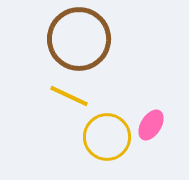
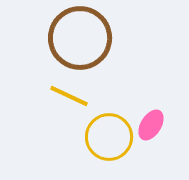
brown circle: moved 1 px right, 1 px up
yellow circle: moved 2 px right
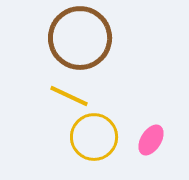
pink ellipse: moved 15 px down
yellow circle: moved 15 px left
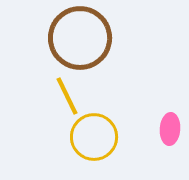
yellow line: moved 2 px left; rotated 39 degrees clockwise
pink ellipse: moved 19 px right, 11 px up; rotated 28 degrees counterclockwise
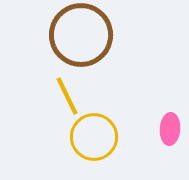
brown circle: moved 1 px right, 3 px up
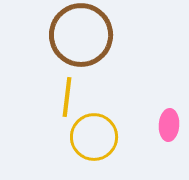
yellow line: moved 1 px down; rotated 33 degrees clockwise
pink ellipse: moved 1 px left, 4 px up
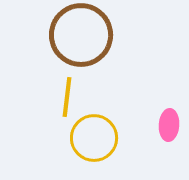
yellow circle: moved 1 px down
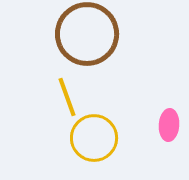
brown circle: moved 6 px right, 1 px up
yellow line: rotated 27 degrees counterclockwise
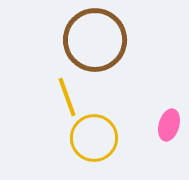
brown circle: moved 8 px right, 6 px down
pink ellipse: rotated 12 degrees clockwise
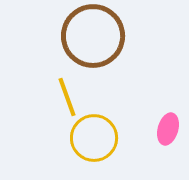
brown circle: moved 2 px left, 4 px up
pink ellipse: moved 1 px left, 4 px down
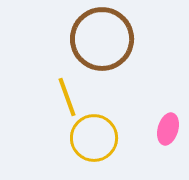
brown circle: moved 9 px right, 3 px down
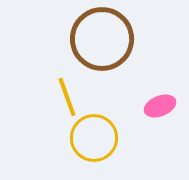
pink ellipse: moved 8 px left, 23 px up; rotated 52 degrees clockwise
